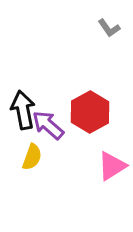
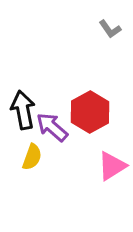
gray L-shape: moved 1 px right, 1 px down
purple arrow: moved 4 px right, 2 px down
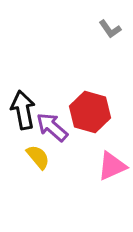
red hexagon: rotated 15 degrees counterclockwise
yellow semicircle: moved 6 px right; rotated 60 degrees counterclockwise
pink triangle: rotated 8 degrees clockwise
